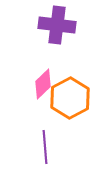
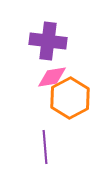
purple cross: moved 9 px left, 16 px down
pink diamond: moved 9 px right, 7 px up; rotated 36 degrees clockwise
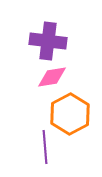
orange hexagon: moved 16 px down
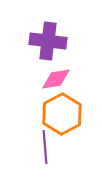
pink diamond: moved 4 px right, 2 px down
orange hexagon: moved 8 px left
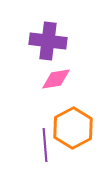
orange hexagon: moved 11 px right, 14 px down
purple line: moved 2 px up
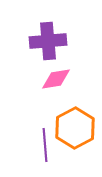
purple cross: rotated 12 degrees counterclockwise
orange hexagon: moved 2 px right
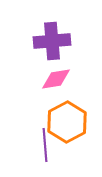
purple cross: moved 4 px right
orange hexagon: moved 8 px left, 6 px up
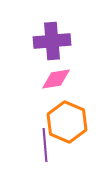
orange hexagon: rotated 9 degrees counterclockwise
